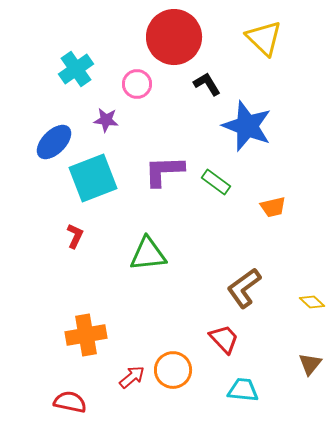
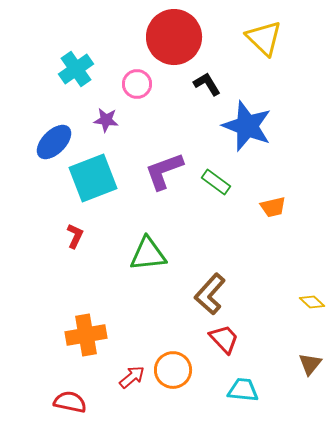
purple L-shape: rotated 18 degrees counterclockwise
brown L-shape: moved 34 px left, 6 px down; rotated 12 degrees counterclockwise
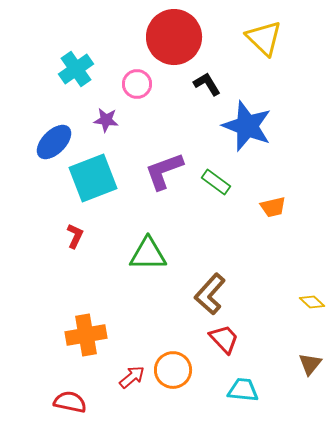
green triangle: rotated 6 degrees clockwise
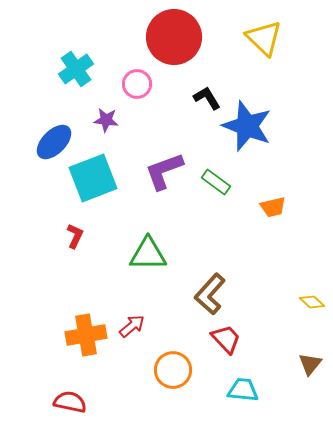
black L-shape: moved 14 px down
red trapezoid: moved 2 px right
red arrow: moved 51 px up
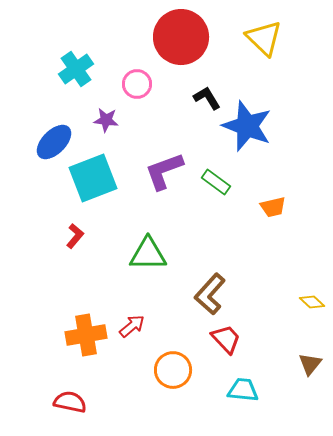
red circle: moved 7 px right
red L-shape: rotated 15 degrees clockwise
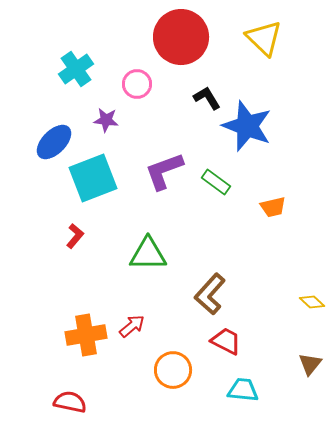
red trapezoid: moved 2 px down; rotated 20 degrees counterclockwise
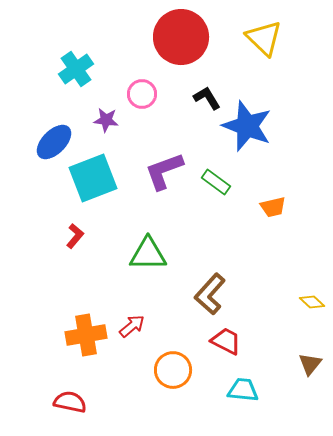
pink circle: moved 5 px right, 10 px down
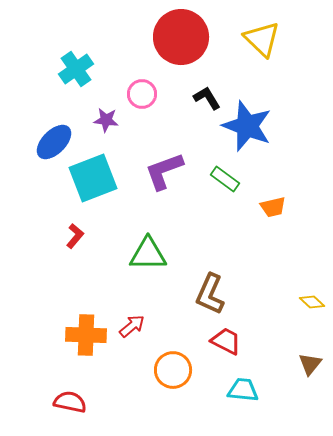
yellow triangle: moved 2 px left, 1 px down
green rectangle: moved 9 px right, 3 px up
brown L-shape: rotated 18 degrees counterclockwise
orange cross: rotated 12 degrees clockwise
